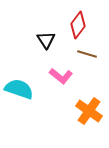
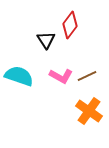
red diamond: moved 8 px left
brown line: moved 22 px down; rotated 42 degrees counterclockwise
pink L-shape: rotated 10 degrees counterclockwise
cyan semicircle: moved 13 px up
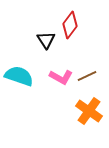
pink L-shape: moved 1 px down
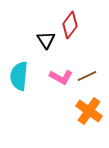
cyan semicircle: rotated 104 degrees counterclockwise
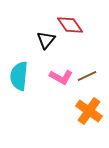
red diamond: rotated 72 degrees counterclockwise
black triangle: rotated 12 degrees clockwise
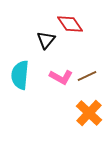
red diamond: moved 1 px up
cyan semicircle: moved 1 px right, 1 px up
orange cross: moved 2 px down; rotated 8 degrees clockwise
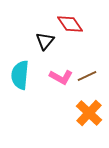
black triangle: moved 1 px left, 1 px down
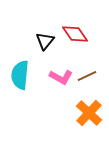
red diamond: moved 5 px right, 10 px down
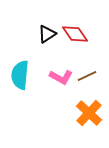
black triangle: moved 2 px right, 7 px up; rotated 18 degrees clockwise
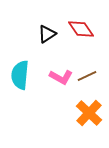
red diamond: moved 6 px right, 5 px up
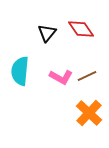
black triangle: moved 1 px up; rotated 18 degrees counterclockwise
cyan semicircle: moved 4 px up
